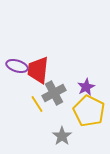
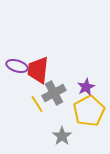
yellow pentagon: rotated 16 degrees clockwise
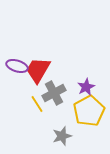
red trapezoid: rotated 24 degrees clockwise
gray star: rotated 18 degrees clockwise
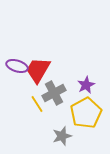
purple star: moved 2 px up
yellow pentagon: moved 3 px left, 2 px down
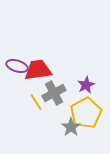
red trapezoid: rotated 52 degrees clockwise
yellow line: moved 1 px left, 2 px up
gray star: moved 9 px right, 9 px up; rotated 18 degrees counterclockwise
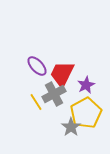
purple ellipse: moved 20 px right; rotated 30 degrees clockwise
red trapezoid: moved 24 px right, 4 px down; rotated 56 degrees counterclockwise
gray cross: moved 1 px down
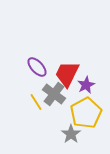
purple ellipse: moved 1 px down
red trapezoid: moved 5 px right
gray cross: rotated 25 degrees counterclockwise
gray star: moved 7 px down
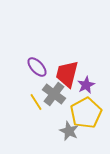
red trapezoid: rotated 12 degrees counterclockwise
gray star: moved 2 px left, 3 px up; rotated 12 degrees counterclockwise
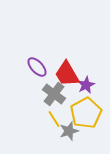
red trapezoid: rotated 44 degrees counterclockwise
yellow line: moved 18 px right, 17 px down
gray star: rotated 30 degrees clockwise
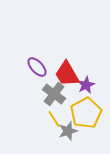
gray star: moved 1 px left
